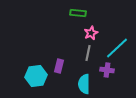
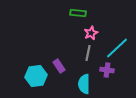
purple rectangle: rotated 48 degrees counterclockwise
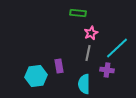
purple rectangle: rotated 24 degrees clockwise
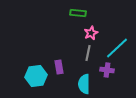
purple rectangle: moved 1 px down
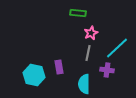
cyan hexagon: moved 2 px left, 1 px up; rotated 20 degrees clockwise
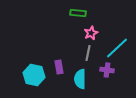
cyan semicircle: moved 4 px left, 5 px up
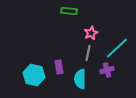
green rectangle: moved 9 px left, 2 px up
purple cross: rotated 24 degrees counterclockwise
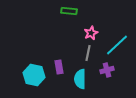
cyan line: moved 3 px up
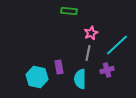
cyan hexagon: moved 3 px right, 2 px down
